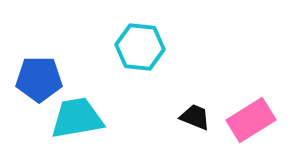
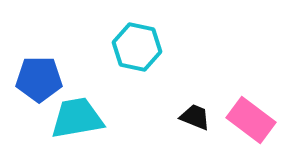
cyan hexagon: moved 3 px left; rotated 6 degrees clockwise
pink rectangle: rotated 69 degrees clockwise
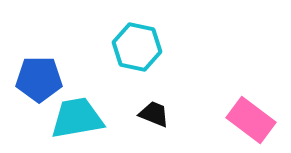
black trapezoid: moved 41 px left, 3 px up
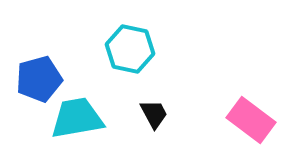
cyan hexagon: moved 7 px left, 2 px down
blue pentagon: rotated 15 degrees counterclockwise
black trapezoid: rotated 40 degrees clockwise
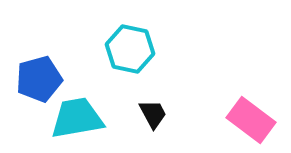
black trapezoid: moved 1 px left
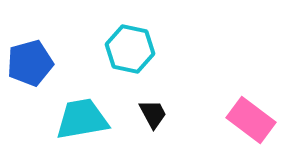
blue pentagon: moved 9 px left, 16 px up
cyan trapezoid: moved 5 px right, 1 px down
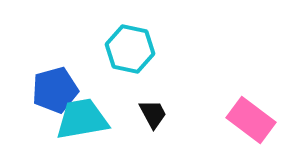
blue pentagon: moved 25 px right, 27 px down
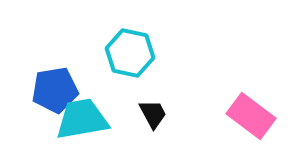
cyan hexagon: moved 4 px down
blue pentagon: rotated 6 degrees clockwise
pink rectangle: moved 4 px up
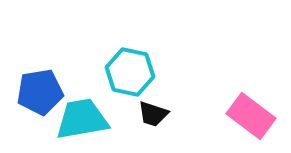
cyan hexagon: moved 19 px down
blue pentagon: moved 15 px left, 2 px down
black trapezoid: rotated 136 degrees clockwise
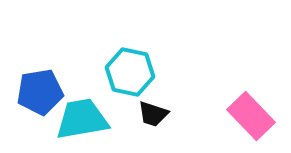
pink rectangle: rotated 9 degrees clockwise
